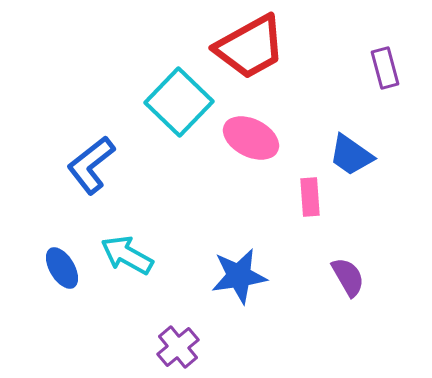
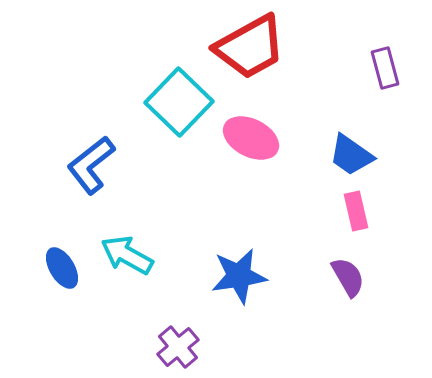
pink rectangle: moved 46 px right, 14 px down; rotated 9 degrees counterclockwise
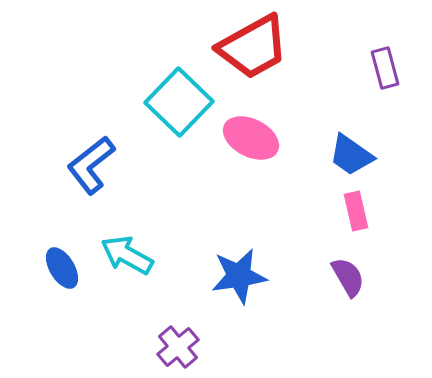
red trapezoid: moved 3 px right
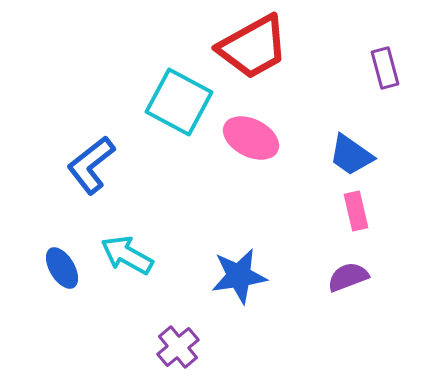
cyan square: rotated 16 degrees counterclockwise
purple semicircle: rotated 81 degrees counterclockwise
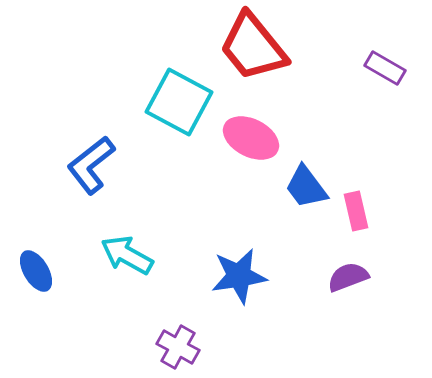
red trapezoid: rotated 80 degrees clockwise
purple rectangle: rotated 45 degrees counterclockwise
blue trapezoid: moved 45 px left, 32 px down; rotated 18 degrees clockwise
blue ellipse: moved 26 px left, 3 px down
purple cross: rotated 21 degrees counterclockwise
